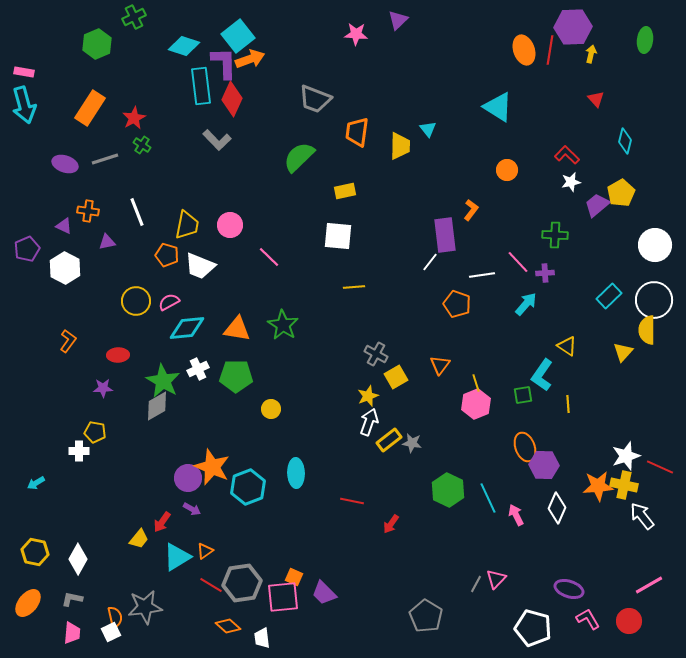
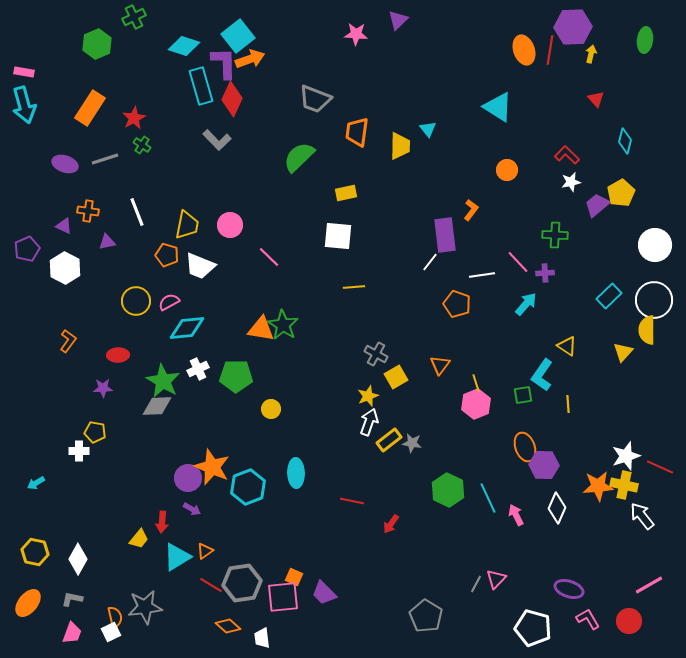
cyan rectangle at (201, 86): rotated 9 degrees counterclockwise
yellow rectangle at (345, 191): moved 1 px right, 2 px down
orange triangle at (237, 329): moved 24 px right
gray diamond at (157, 406): rotated 28 degrees clockwise
red arrow at (162, 522): rotated 30 degrees counterclockwise
pink trapezoid at (72, 633): rotated 15 degrees clockwise
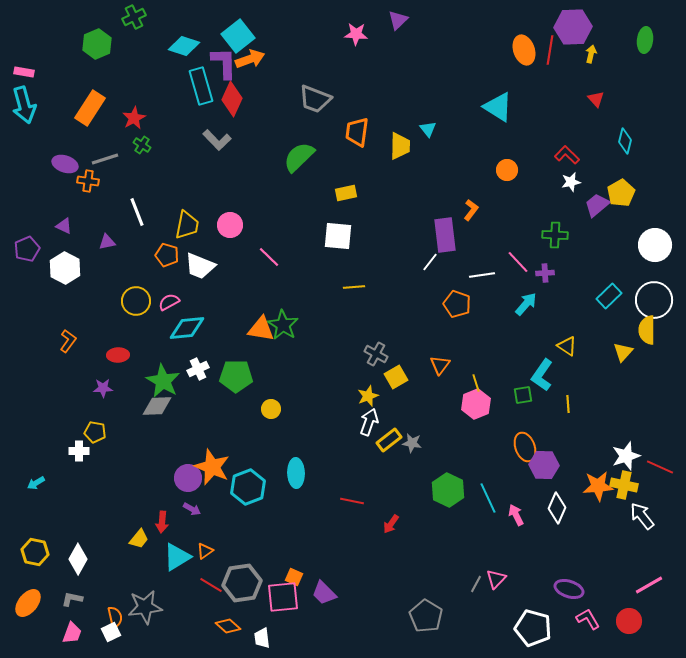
orange cross at (88, 211): moved 30 px up
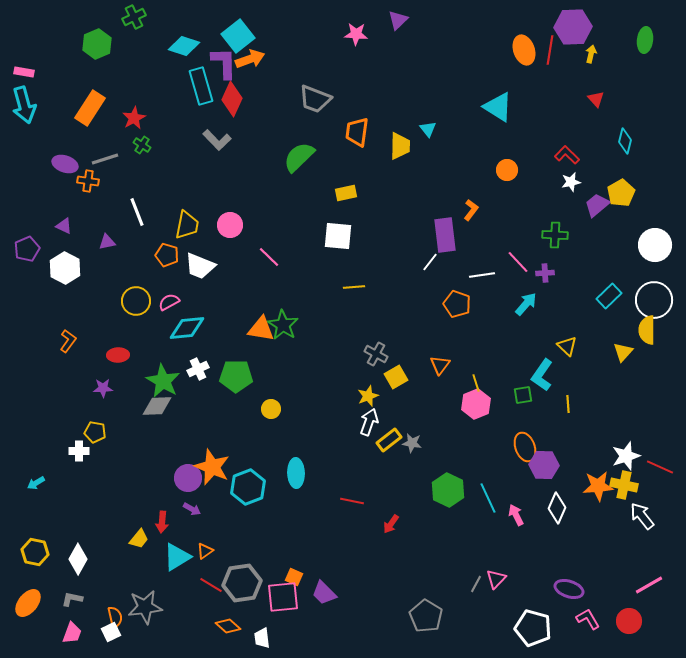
yellow triangle at (567, 346): rotated 10 degrees clockwise
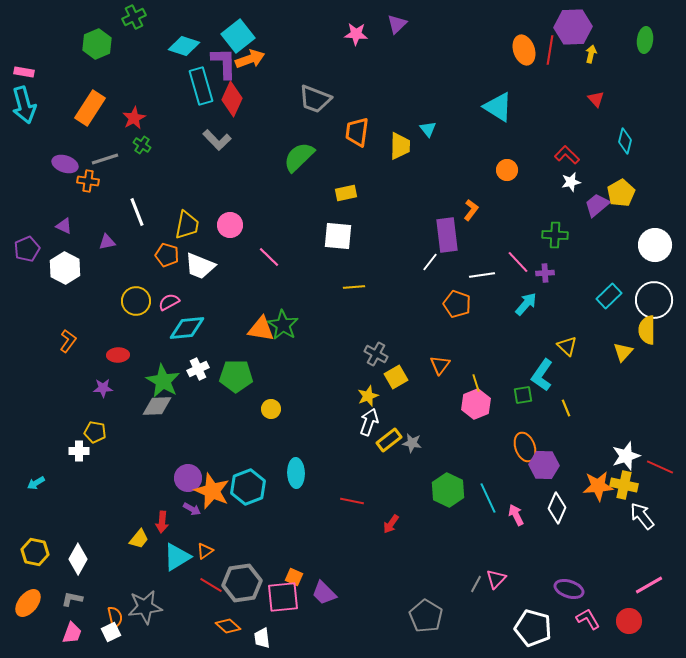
purple triangle at (398, 20): moved 1 px left, 4 px down
purple rectangle at (445, 235): moved 2 px right
yellow line at (568, 404): moved 2 px left, 4 px down; rotated 18 degrees counterclockwise
orange star at (212, 467): moved 24 px down
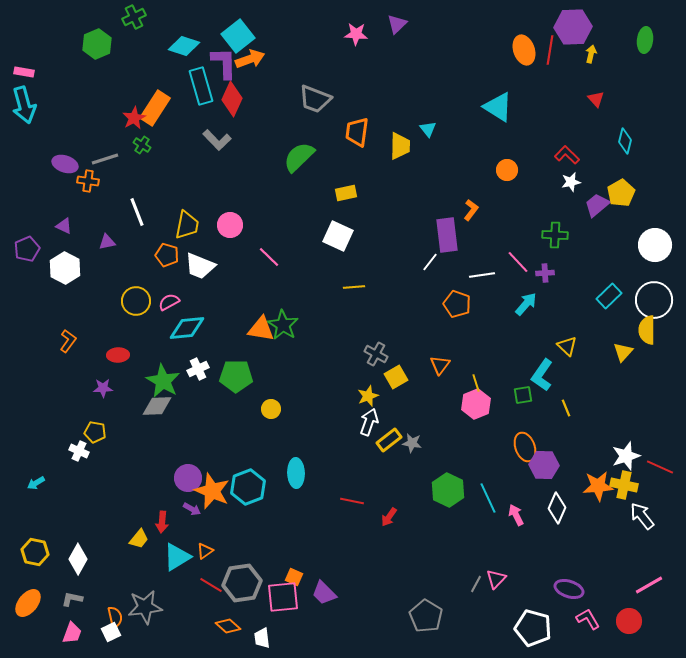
orange rectangle at (90, 108): moved 65 px right
white square at (338, 236): rotated 20 degrees clockwise
white cross at (79, 451): rotated 24 degrees clockwise
red arrow at (391, 524): moved 2 px left, 7 px up
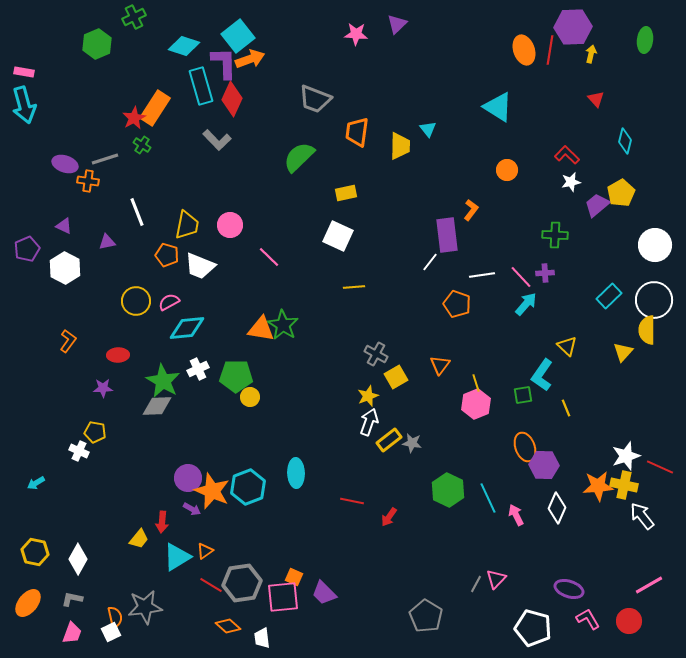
pink line at (518, 262): moved 3 px right, 15 px down
yellow circle at (271, 409): moved 21 px left, 12 px up
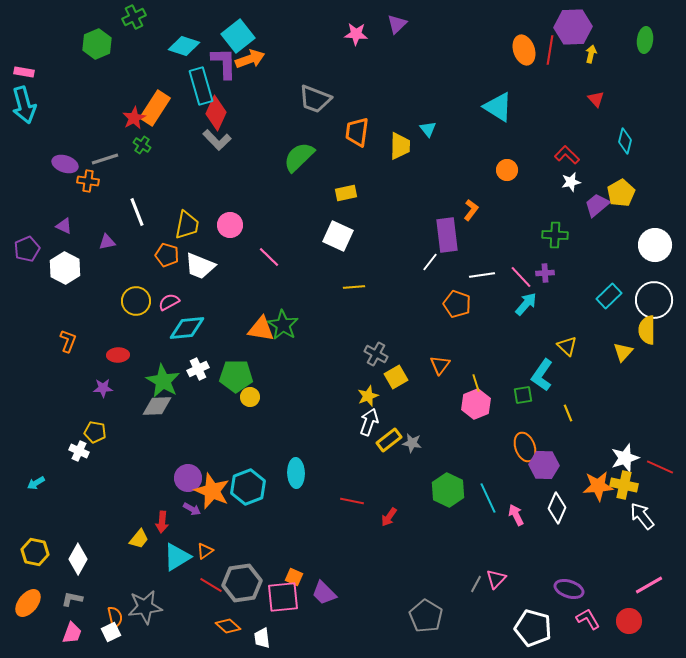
red diamond at (232, 99): moved 16 px left, 14 px down
orange L-shape at (68, 341): rotated 15 degrees counterclockwise
yellow line at (566, 408): moved 2 px right, 5 px down
white star at (626, 456): moved 1 px left, 2 px down
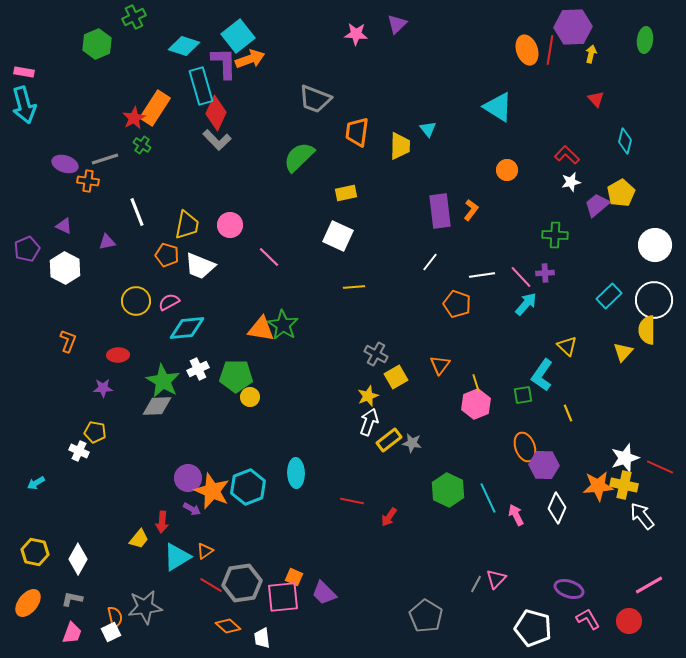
orange ellipse at (524, 50): moved 3 px right
purple rectangle at (447, 235): moved 7 px left, 24 px up
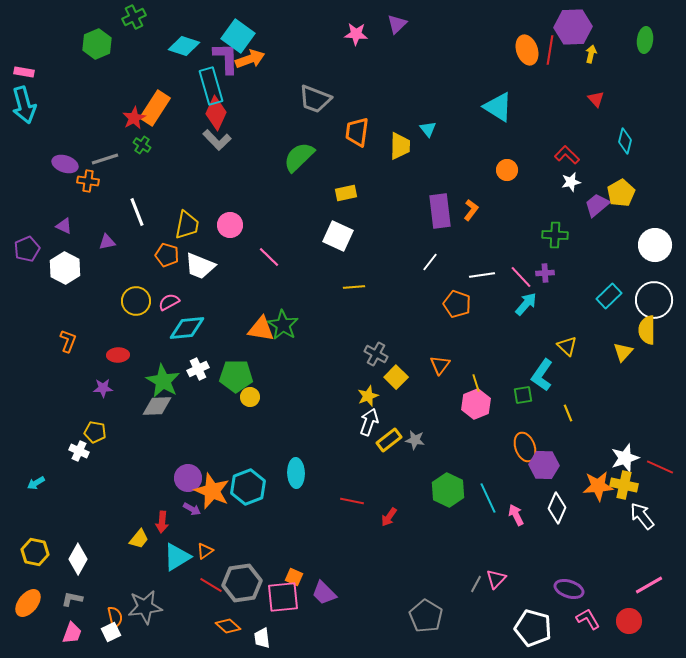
cyan square at (238, 36): rotated 16 degrees counterclockwise
purple L-shape at (224, 63): moved 2 px right, 5 px up
cyan rectangle at (201, 86): moved 10 px right
yellow square at (396, 377): rotated 15 degrees counterclockwise
gray star at (412, 443): moved 3 px right, 3 px up
